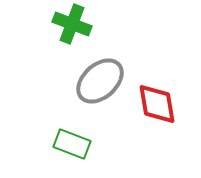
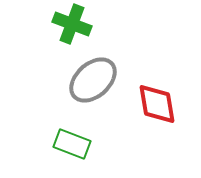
gray ellipse: moved 7 px left, 1 px up
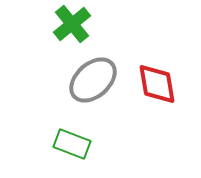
green cross: rotated 30 degrees clockwise
red diamond: moved 20 px up
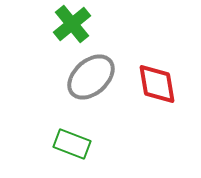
gray ellipse: moved 2 px left, 3 px up
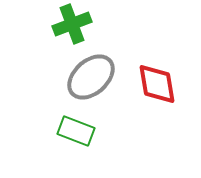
green cross: rotated 18 degrees clockwise
green rectangle: moved 4 px right, 13 px up
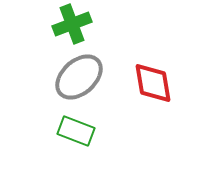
gray ellipse: moved 12 px left
red diamond: moved 4 px left, 1 px up
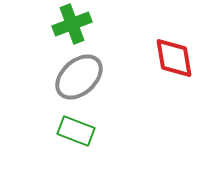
red diamond: moved 21 px right, 25 px up
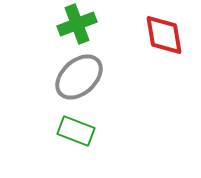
green cross: moved 5 px right
red diamond: moved 10 px left, 23 px up
